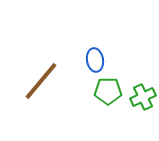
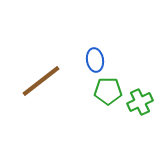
brown line: rotated 12 degrees clockwise
green cross: moved 3 px left, 5 px down
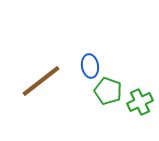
blue ellipse: moved 5 px left, 6 px down
green pentagon: rotated 20 degrees clockwise
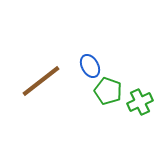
blue ellipse: rotated 20 degrees counterclockwise
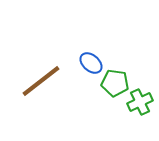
blue ellipse: moved 1 px right, 3 px up; rotated 20 degrees counterclockwise
green pentagon: moved 7 px right, 8 px up; rotated 12 degrees counterclockwise
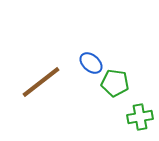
brown line: moved 1 px down
green cross: moved 15 px down; rotated 15 degrees clockwise
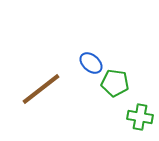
brown line: moved 7 px down
green cross: rotated 20 degrees clockwise
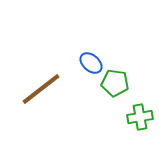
green cross: rotated 20 degrees counterclockwise
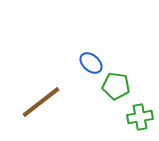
green pentagon: moved 1 px right, 3 px down
brown line: moved 13 px down
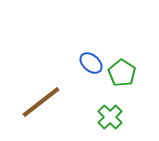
green pentagon: moved 6 px right, 13 px up; rotated 24 degrees clockwise
green cross: moved 30 px left; rotated 35 degrees counterclockwise
